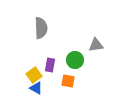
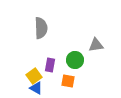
yellow square: moved 1 px down
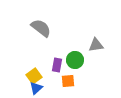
gray semicircle: rotated 50 degrees counterclockwise
purple rectangle: moved 7 px right
orange square: rotated 16 degrees counterclockwise
blue triangle: rotated 48 degrees clockwise
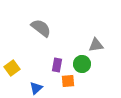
green circle: moved 7 px right, 4 px down
yellow square: moved 22 px left, 8 px up
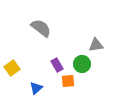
purple rectangle: rotated 40 degrees counterclockwise
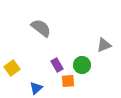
gray triangle: moved 8 px right; rotated 14 degrees counterclockwise
green circle: moved 1 px down
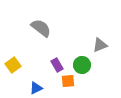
gray triangle: moved 4 px left
yellow square: moved 1 px right, 3 px up
blue triangle: rotated 16 degrees clockwise
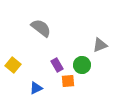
yellow square: rotated 14 degrees counterclockwise
